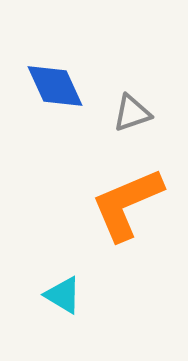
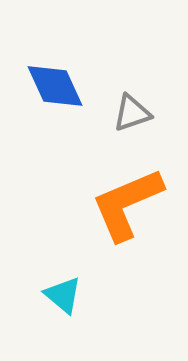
cyan triangle: rotated 9 degrees clockwise
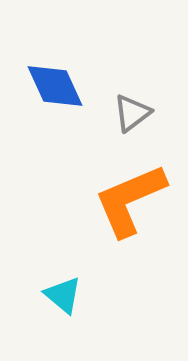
gray triangle: rotated 18 degrees counterclockwise
orange L-shape: moved 3 px right, 4 px up
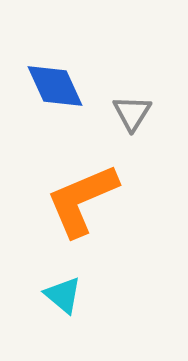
gray triangle: rotated 21 degrees counterclockwise
orange L-shape: moved 48 px left
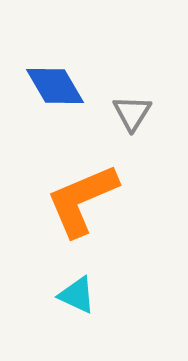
blue diamond: rotated 6 degrees counterclockwise
cyan triangle: moved 14 px right; rotated 15 degrees counterclockwise
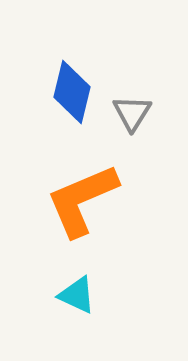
blue diamond: moved 17 px right, 6 px down; rotated 44 degrees clockwise
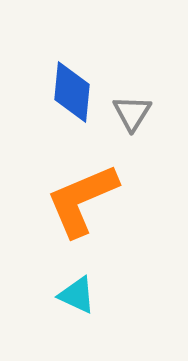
blue diamond: rotated 8 degrees counterclockwise
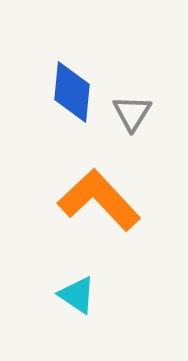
orange L-shape: moved 17 px right; rotated 70 degrees clockwise
cyan triangle: rotated 9 degrees clockwise
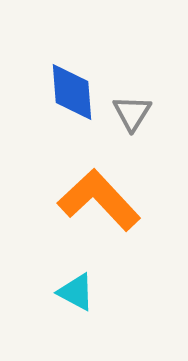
blue diamond: rotated 10 degrees counterclockwise
cyan triangle: moved 1 px left, 3 px up; rotated 6 degrees counterclockwise
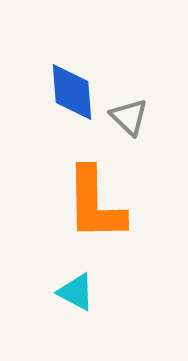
gray triangle: moved 3 px left, 4 px down; rotated 18 degrees counterclockwise
orange L-shape: moved 4 px left, 4 px down; rotated 138 degrees counterclockwise
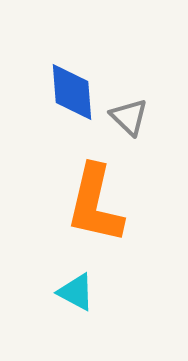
orange L-shape: rotated 14 degrees clockwise
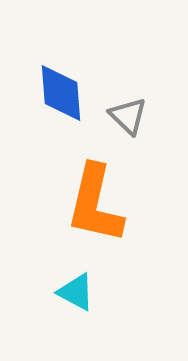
blue diamond: moved 11 px left, 1 px down
gray triangle: moved 1 px left, 1 px up
